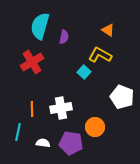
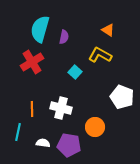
cyan semicircle: moved 3 px down
cyan square: moved 9 px left
white cross: rotated 25 degrees clockwise
purple pentagon: moved 2 px left, 2 px down
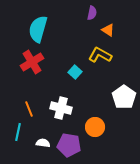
cyan semicircle: moved 2 px left
purple semicircle: moved 28 px right, 24 px up
white pentagon: moved 2 px right; rotated 15 degrees clockwise
orange line: moved 3 px left; rotated 21 degrees counterclockwise
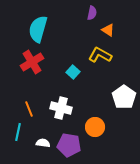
cyan square: moved 2 px left
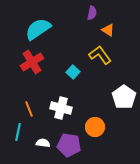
cyan semicircle: rotated 40 degrees clockwise
yellow L-shape: rotated 25 degrees clockwise
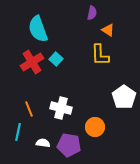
cyan semicircle: rotated 76 degrees counterclockwise
yellow L-shape: rotated 145 degrees counterclockwise
cyan square: moved 17 px left, 13 px up
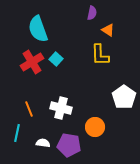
cyan line: moved 1 px left, 1 px down
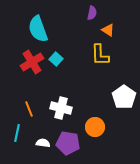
purple pentagon: moved 1 px left, 2 px up
